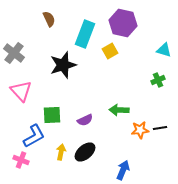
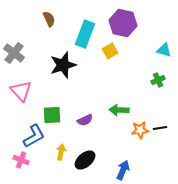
black ellipse: moved 8 px down
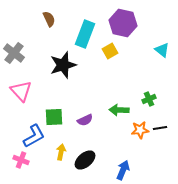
cyan triangle: moved 2 px left; rotated 21 degrees clockwise
green cross: moved 9 px left, 19 px down
green square: moved 2 px right, 2 px down
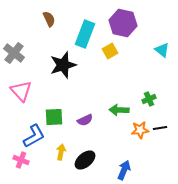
blue arrow: moved 1 px right
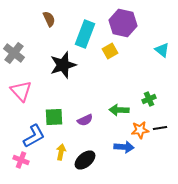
blue arrow: moved 23 px up; rotated 72 degrees clockwise
